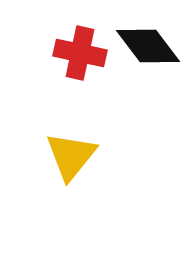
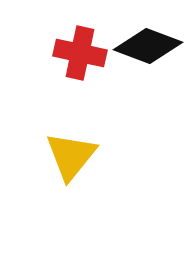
black diamond: rotated 32 degrees counterclockwise
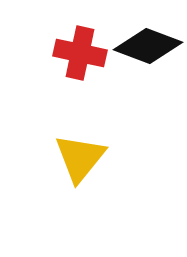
yellow triangle: moved 9 px right, 2 px down
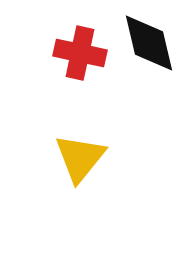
black diamond: moved 1 px right, 3 px up; rotated 56 degrees clockwise
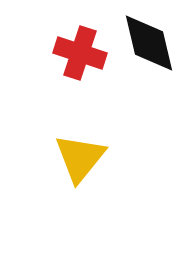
red cross: rotated 6 degrees clockwise
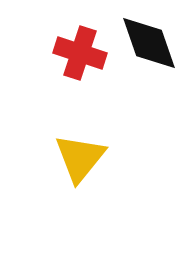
black diamond: rotated 6 degrees counterclockwise
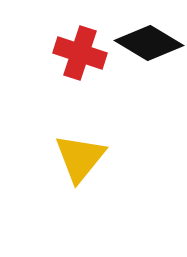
black diamond: rotated 40 degrees counterclockwise
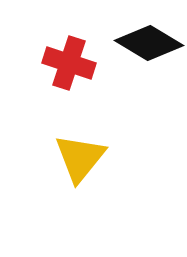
red cross: moved 11 px left, 10 px down
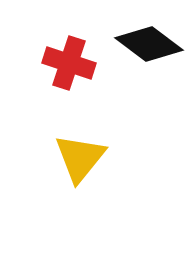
black diamond: moved 1 px down; rotated 6 degrees clockwise
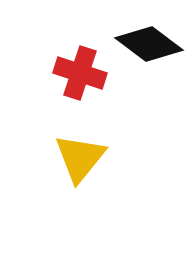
red cross: moved 11 px right, 10 px down
